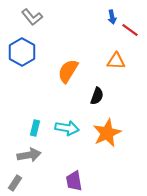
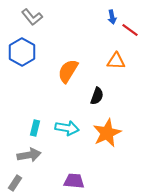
purple trapezoid: rotated 105 degrees clockwise
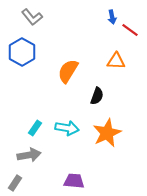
cyan rectangle: rotated 21 degrees clockwise
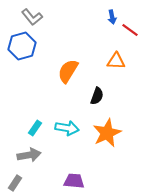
blue hexagon: moved 6 px up; rotated 16 degrees clockwise
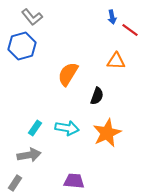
orange semicircle: moved 3 px down
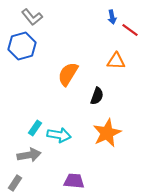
cyan arrow: moved 8 px left, 7 px down
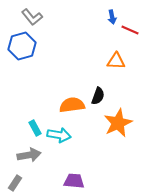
red line: rotated 12 degrees counterclockwise
orange semicircle: moved 4 px right, 31 px down; rotated 50 degrees clockwise
black semicircle: moved 1 px right
cyan rectangle: rotated 63 degrees counterclockwise
orange star: moved 11 px right, 10 px up
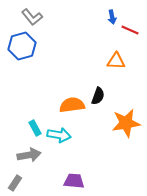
orange star: moved 8 px right; rotated 16 degrees clockwise
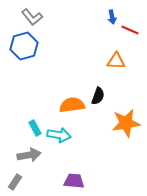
blue hexagon: moved 2 px right
gray rectangle: moved 1 px up
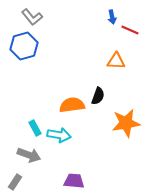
gray arrow: rotated 30 degrees clockwise
